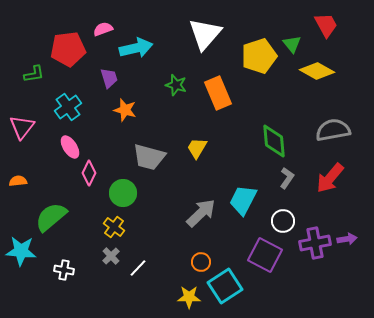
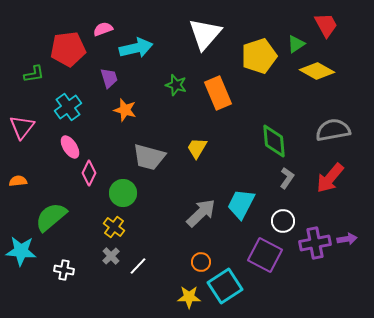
green triangle: moved 4 px right; rotated 36 degrees clockwise
cyan trapezoid: moved 2 px left, 4 px down
white line: moved 2 px up
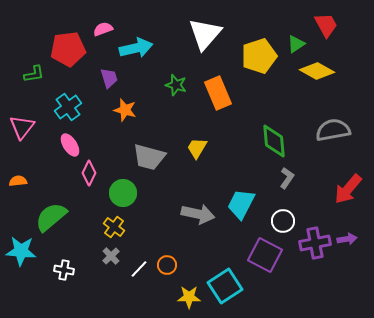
pink ellipse: moved 2 px up
red arrow: moved 18 px right, 11 px down
gray arrow: moved 3 px left, 1 px down; rotated 56 degrees clockwise
orange circle: moved 34 px left, 3 px down
white line: moved 1 px right, 3 px down
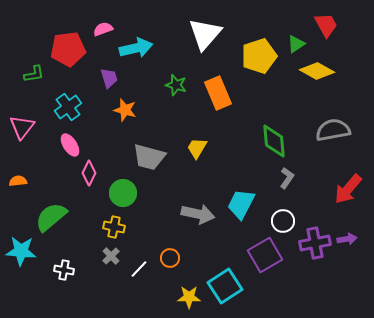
yellow cross: rotated 25 degrees counterclockwise
purple square: rotated 32 degrees clockwise
orange circle: moved 3 px right, 7 px up
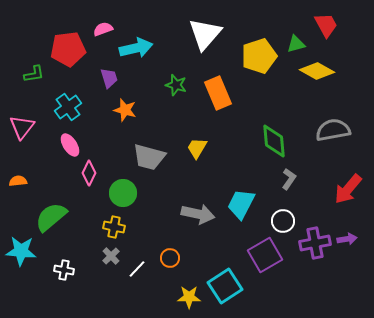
green triangle: rotated 18 degrees clockwise
gray L-shape: moved 2 px right, 1 px down
white line: moved 2 px left
